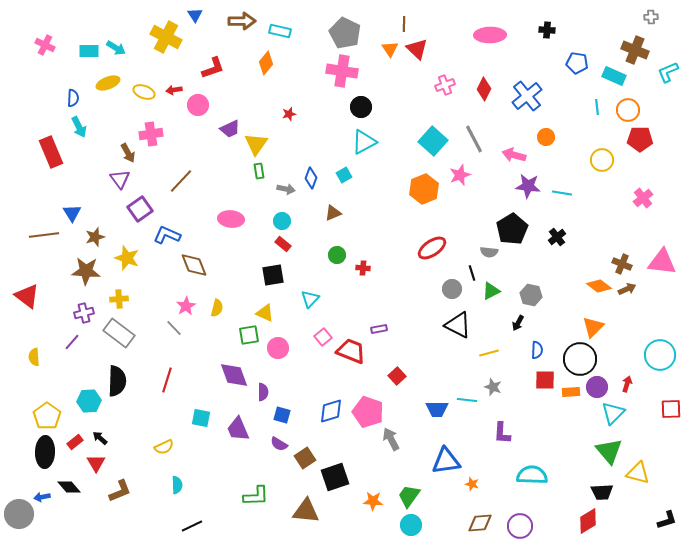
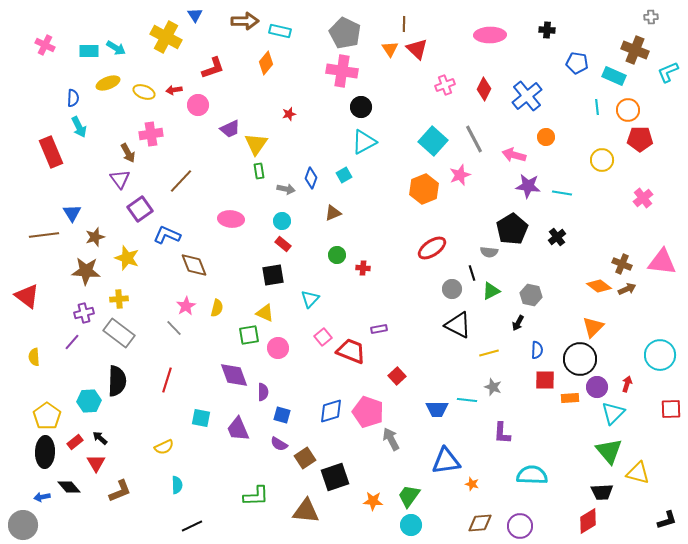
brown arrow at (242, 21): moved 3 px right
orange rectangle at (571, 392): moved 1 px left, 6 px down
gray circle at (19, 514): moved 4 px right, 11 px down
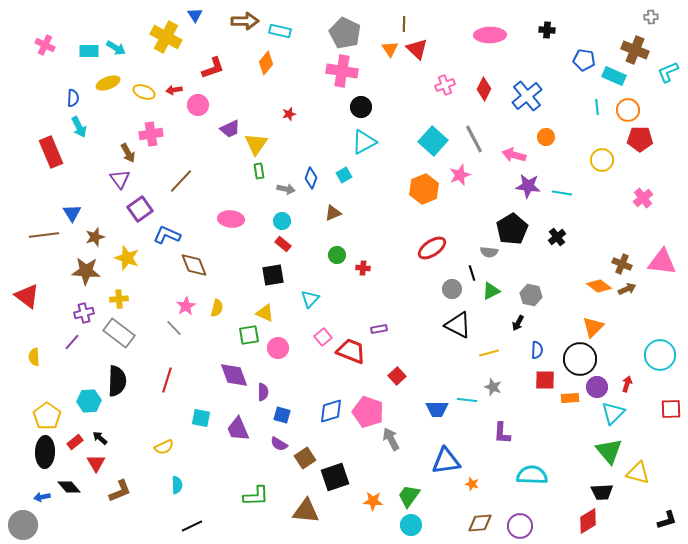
blue pentagon at (577, 63): moved 7 px right, 3 px up
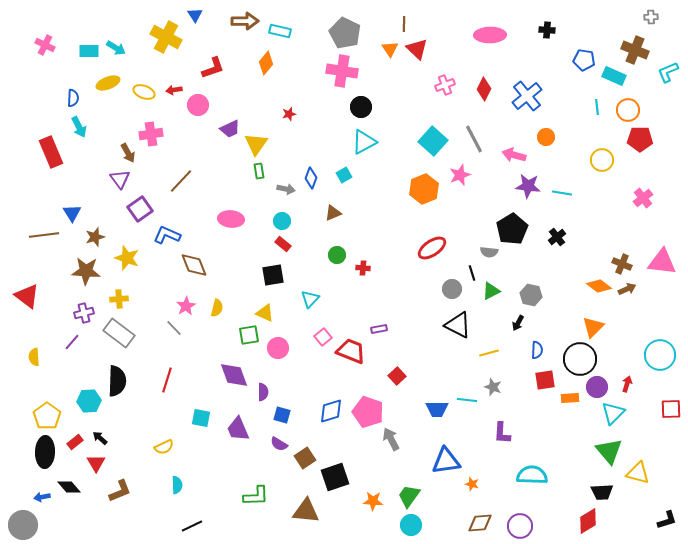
red square at (545, 380): rotated 10 degrees counterclockwise
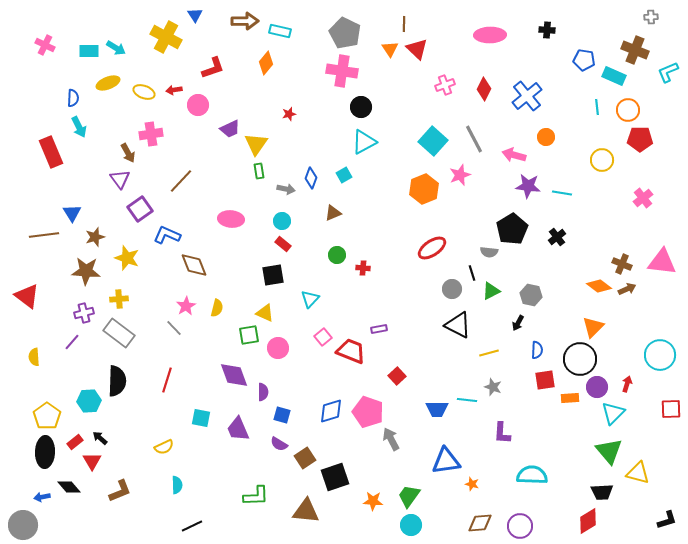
red triangle at (96, 463): moved 4 px left, 2 px up
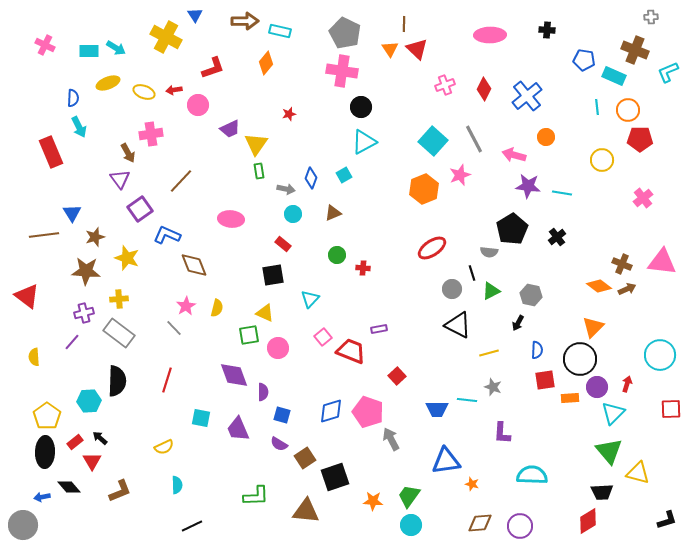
cyan circle at (282, 221): moved 11 px right, 7 px up
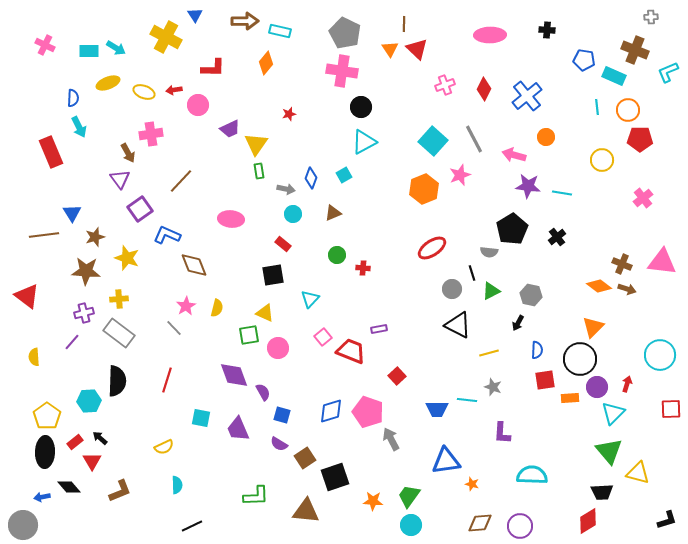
red L-shape at (213, 68): rotated 20 degrees clockwise
brown arrow at (627, 289): rotated 42 degrees clockwise
purple semicircle at (263, 392): rotated 30 degrees counterclockwise
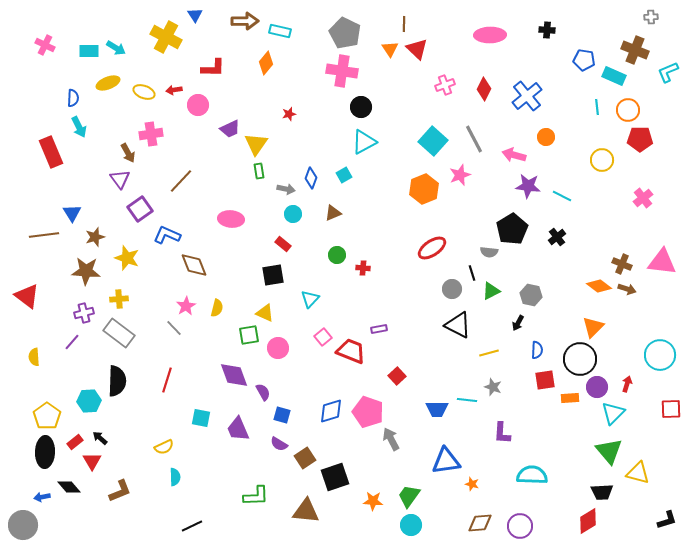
cyan line at (562, 193): moved 3 px down; rotated 18 degrees clockwise
cyan semicircle at (177, 485): moved 2 px left, 8 px up
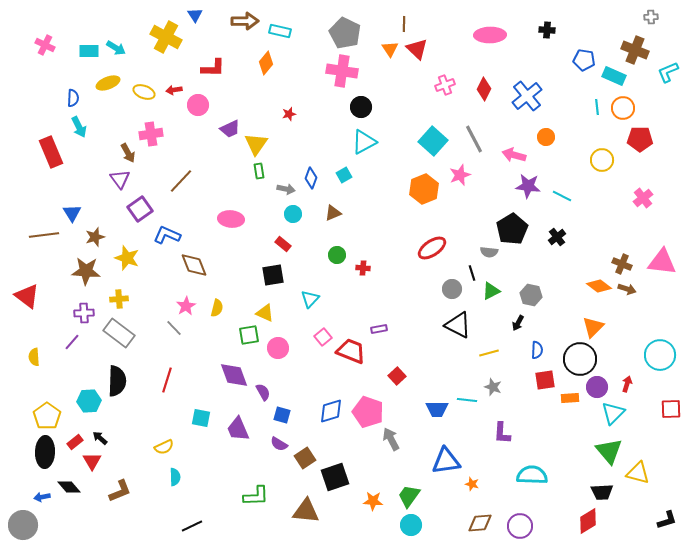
orange circle at (628, 110): moved 5 px left, 2 px up
purple cross at (84, 313): rotated 12 degrees clockwise
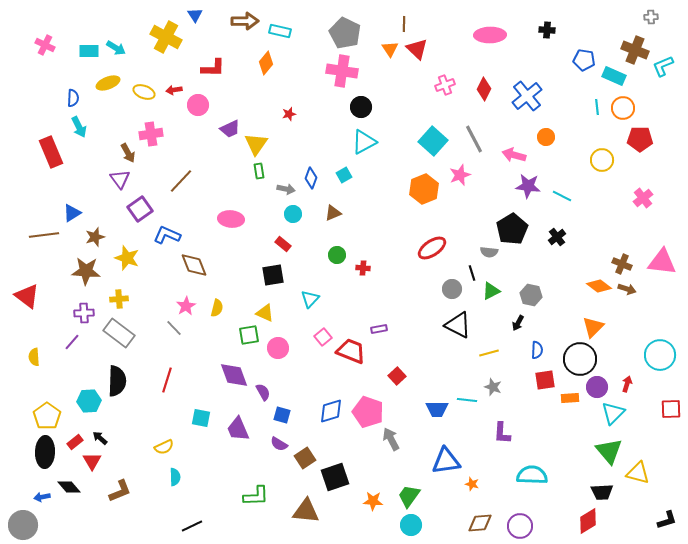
cyan L-shape at (668, 72): moved 5 px left, 6 px up
blue triangle at (72, 213): rotated 30 degrees clockwise
